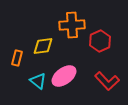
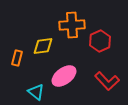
cyan triangle: moved 2 px left, 11 px down
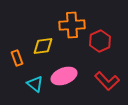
orange rectangle: rotated 35 degrees counterclockwise
pink ellipse: rotated 15 degrees clockwise
cyan triangle: moved 1 px left, 8 px up
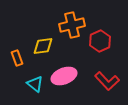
orange cross: rotated 10 degrees counterclockwise
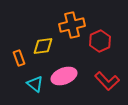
orange rectangle: moved 2 px right
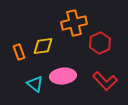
orange cross: moved 2 px right, 2 px up
red hexagon: moved 2 px down
orange rectangle: moved 6 px up
pink ellipse: moved 1 px left; rotated 15 degrees clockwise
red L-shape: moved 2 px left
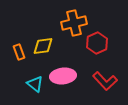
red hexagon: moved 3 px left
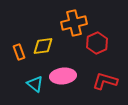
red L-shape: rotated 150 degrees clockwise
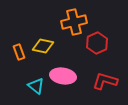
orange cross: moved 1 px up
yellow diamond: rotated 20 degrees clockwise
pink ellipse: rotated 15 degrees clockwise
cyan triangle: moved 1 px right, 2 px down
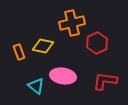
orange cross: moved 2 px left, 1 px down
red L-shape: rotated 10 degrees counterclockwise
